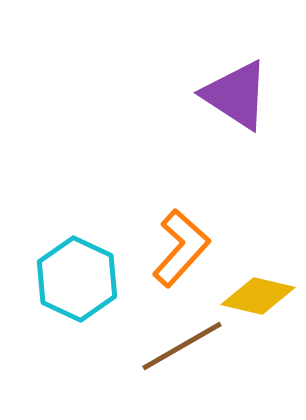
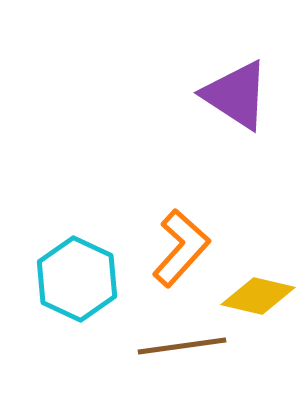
brown line: rotated 22 degrees clockwise
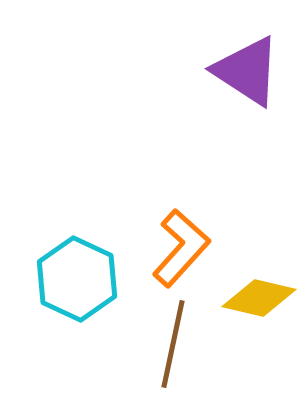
purple triangle: moved 11 px right, 24 px up
yellow diamond: moved 1 px right, 2 px down
brown line: moved 9 px left, 2 px up; rotated 70 degrees counterclockwise
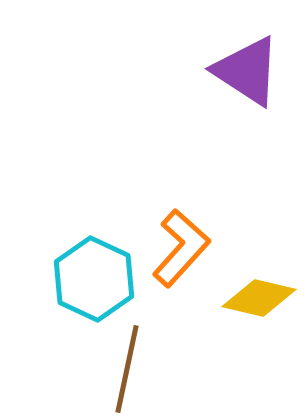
cyan hexagon: moved 17 px right
brown line: moved 46 px left, 25 px down
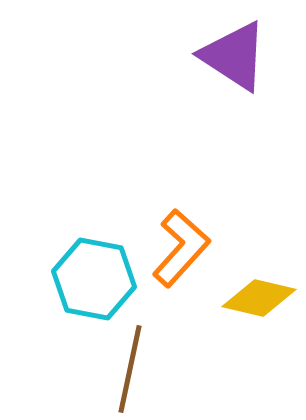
purple triangle: moved 13 px left, 15 px up
cyan hexagon: rotated 14 degrees counterclockwise
brown line: moved 3 px right
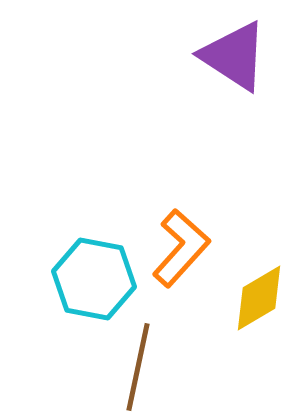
yellow diamond: rotated 44 degrees counterclockwise
brown line: moved 8 px right, 2 px up
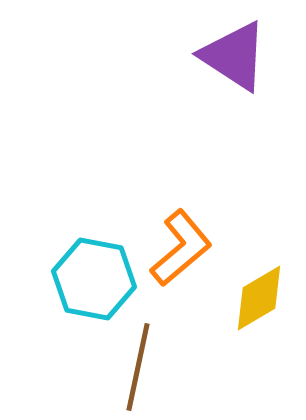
orange L-shape: rotated 8 degrees clockwise
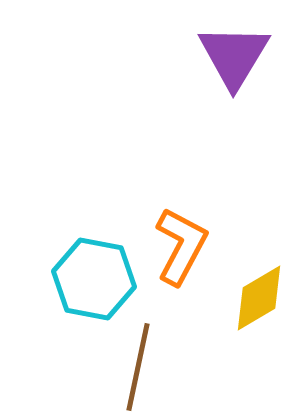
purple triangle: rotated 28 degrees clockwise
orange L-shape: moved 2 px up; rotated 22 degrees counterclockwise
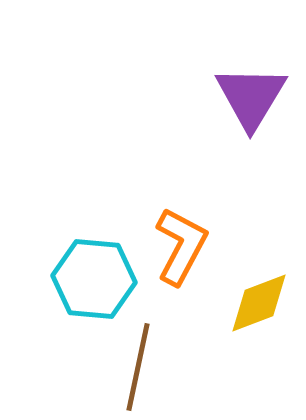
purple triangle: moved 17 px right, 41 px down
cyan hexagon: rotated 6 degrees counterclockwise
yellow diamond: moved 5 px down; rotated 10 degrees clockwise
